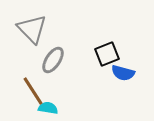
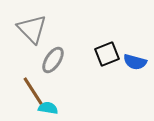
blue semicircle: moved 12 px right, 11 px up
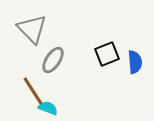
blue semicircle: rotated 110 degrees counterclockwise
cyan semicircle: rotated 12 degrees clockwise
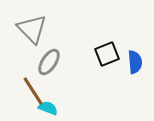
gray ellipse: moved 4 px left, 2 px down
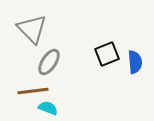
brown line: rotated 64 degrees counterclockwise
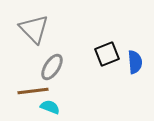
gray triangle: moved 2 px right
gray ellipse: moved 3 px right, 5 px down
cyan semicircle: moved 2 px right, 1 px up
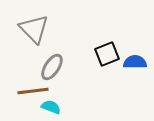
blue semicircle: rotated 85 degrees counterclockwise
cyan semicircle: moved 1 px right
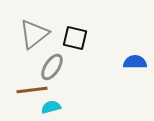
gray triangle: moved 5 px down; rotated 36 degrees clockwise
black square: moved 32 px left, 16 px up; rotated 35 degrees clockwise
brown line: moved 1 px left, 1 px up
cyan semicircle: rotated 36 degrees counterclockwise
